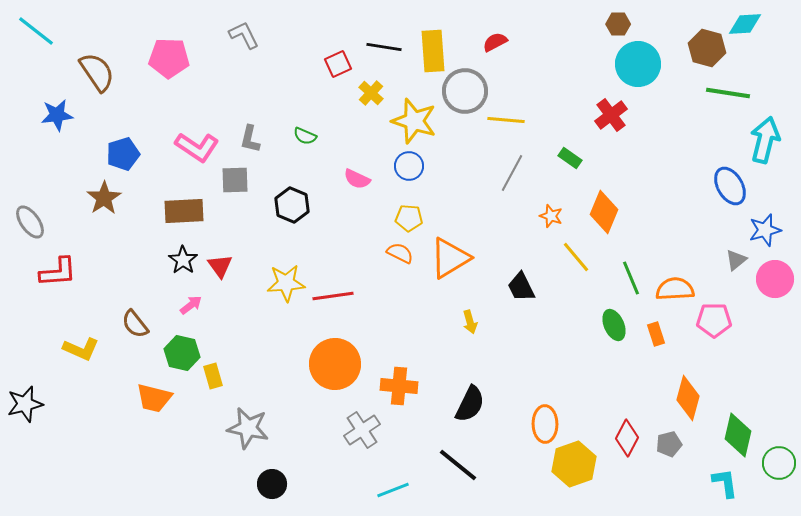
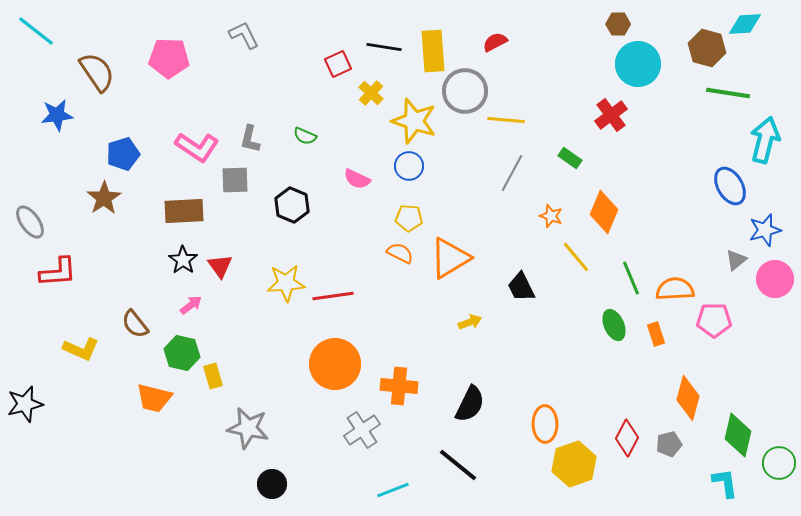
yellow arrow at (470, 322): rotated 95 degrees counterclockwise
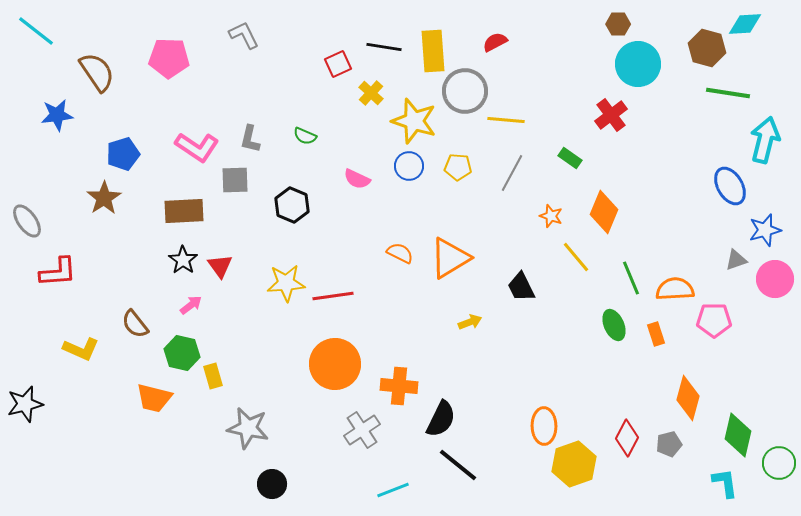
yellow pentagon at (409, 218): moved 49 px right, 51 px up
gray ellipse at (30, 222): moved 3 px left, 1 px up
gray triangle at (736, 260): rotated 20 degrees clockwise
black semicircle at (470, 404): moved 29 px left, 15 px down
orange ellipse at (545, 424): moved 1 px left, 2 px down
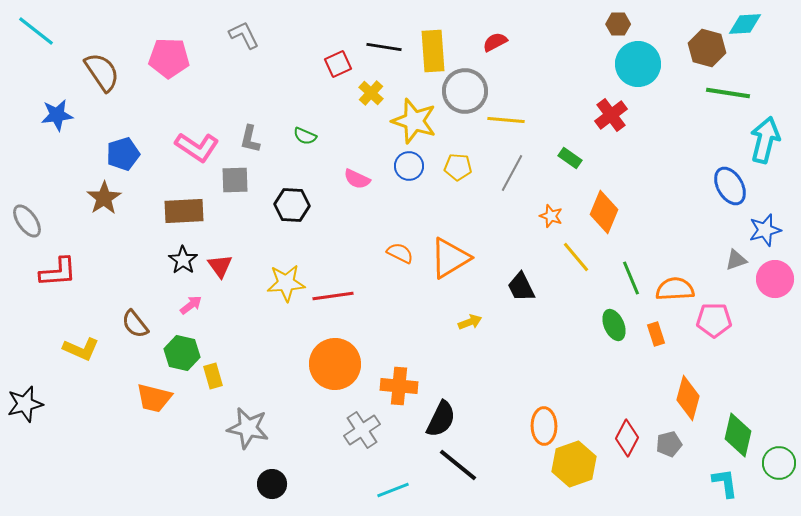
brown semicircle at (97, 72): moved 5 px right
black hexagon at (292, 205): rotated 20 degrees counterclockwise
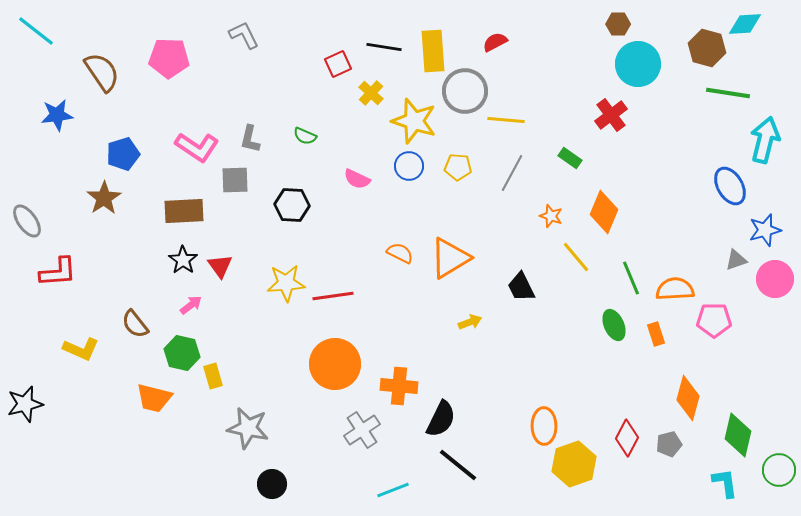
green circle at (779, 463): moved 7 px down
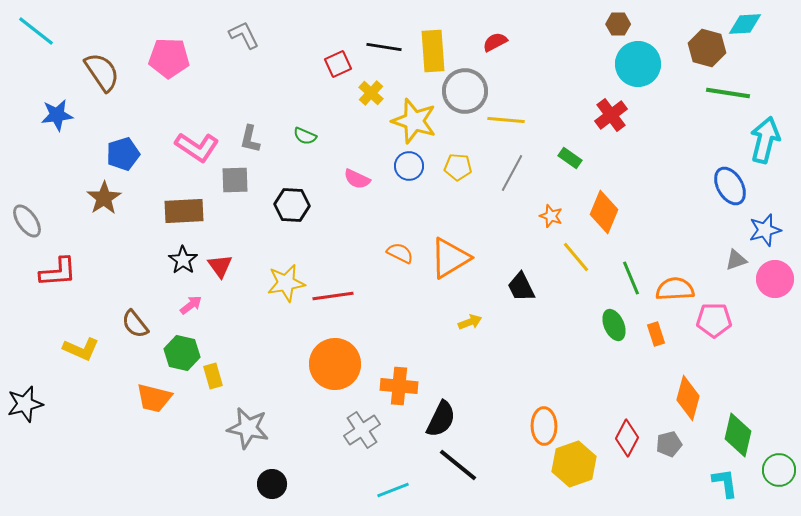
yellow star at (286, 283): rotated 6 degrees counterclockwise
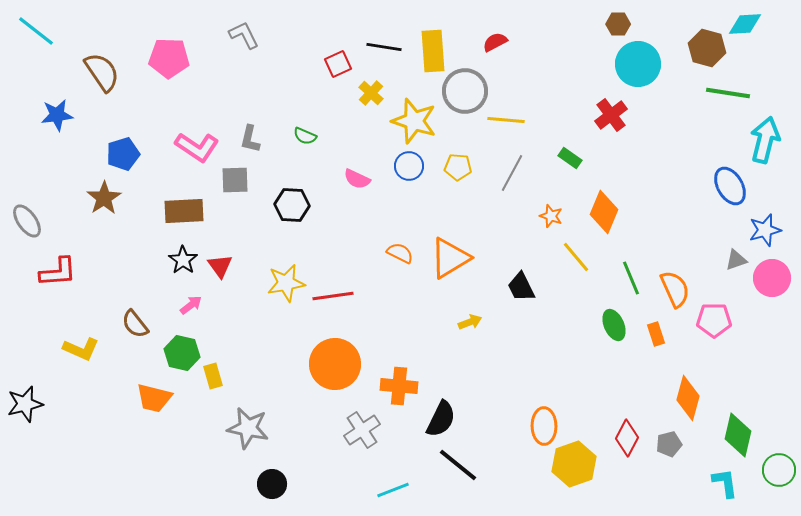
pink circle at (775, 279): moved 3 px left, 1 px up
orange semicircle at (675, 289): rotated 69 degrees clockwise
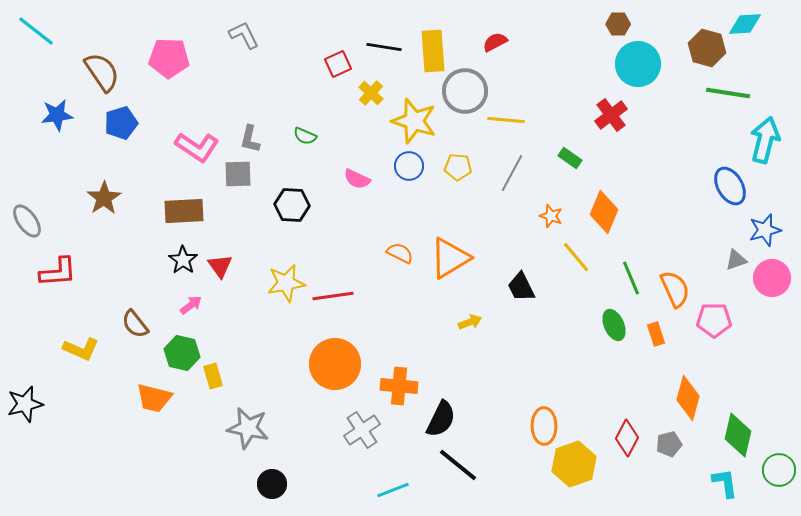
blue pentagon at (123, 154): moved 2 px left, 31 px up
gray square at (235, 180): moved 3 px right, 6 px up
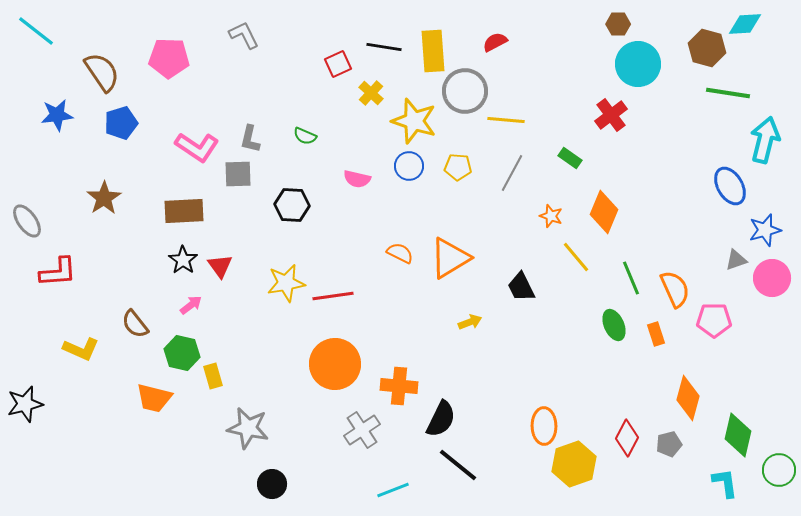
pink semicircle at (357, 179): rotated 12 degrees counterclockwise
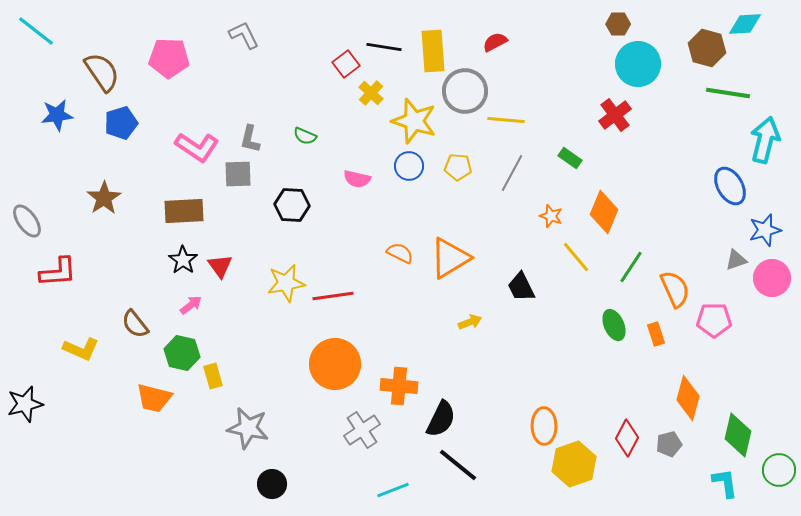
red square at (338, 64): moved 8 px right; rotated 12 degrees counterclockwise
red cross at (611, 115): moved 4 px right
green line at (631, 278): moved 11 px up; rotated 56 degrees clockwise
